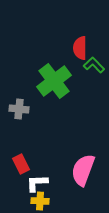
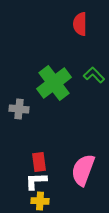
red semicircle: moved 24 px up
green L-shape: moved 10 px down
green cross: moved 2 px down
red rectangle: moved 18 px right, 2 px up; rotated 18 degrees clockwise
white L-shape: moved 1 px left, 2 px up
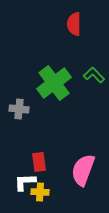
red semicircle: moved 6 px left
white L-shape: moved 11 px left, 1 px down
yellow cross: moved 9 px up
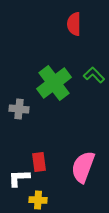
pink semicircle: moved 3 px up
white L-shape: moved 6 px left, 4 px up
yellow cross: moved 2 px left, 8 px down
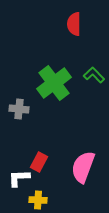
red rectangle: rotated 36 degrees clockwise
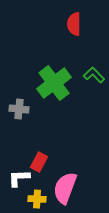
pink semicircle: moved 18 px left, 21 px down
yellow cross: moved 1 px left, 1 px up
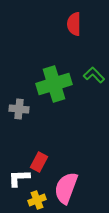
green cross: moved 1 px down; rotated 20 degrees clockwise
pink semicircle: moved 1 px right
yellow cross: moved 1 px down; rotated 24 degrees counterclockwise
